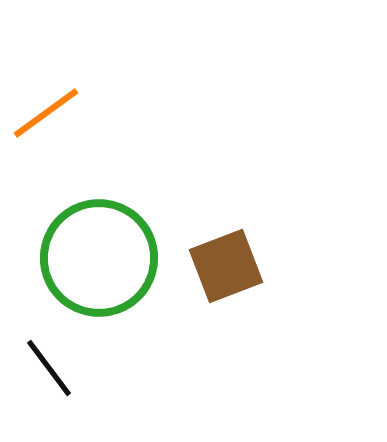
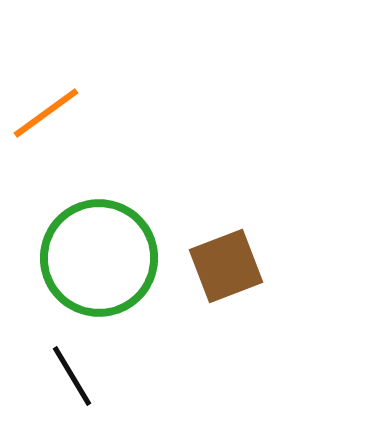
black line: moved 23 px right, 8 px down; rotated 6 degrees clockwise
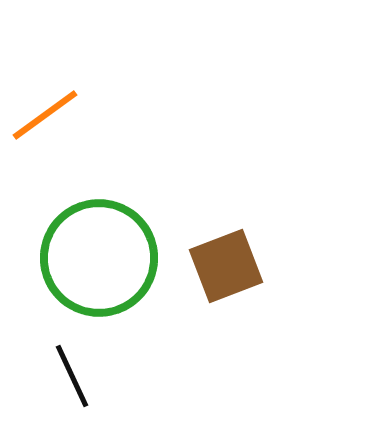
orange line: moved 1 px left, 2 px down
black line: rotated 6 degrees clockwise
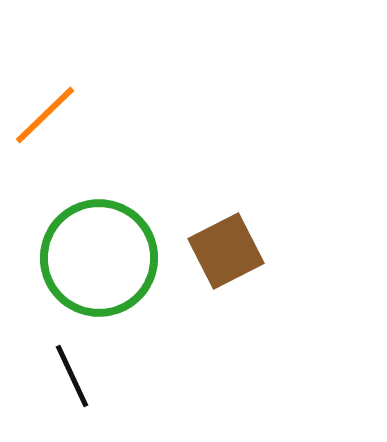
orange line: rotated 8 degrees counterclockwise
brown square: moved 15 px up; rotated 6 degrees counterclockwise
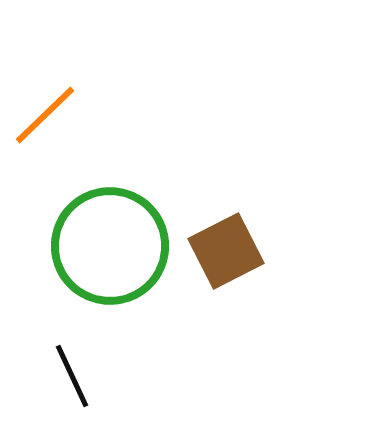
green circle: moved 11 px right, 12 px up
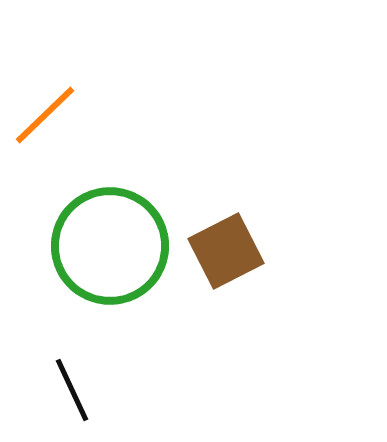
black line: moved 14 px down
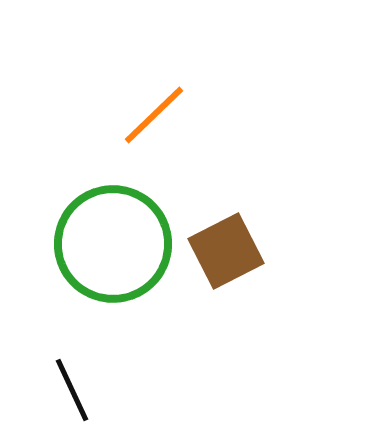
orange line: moved 109 px right
green circle: moved 3 px right, 2 px up
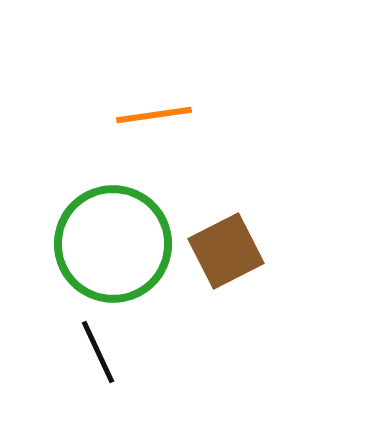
orange line: rotated 36 degrees clockwise
black line: moved 26 px right, 38 px up
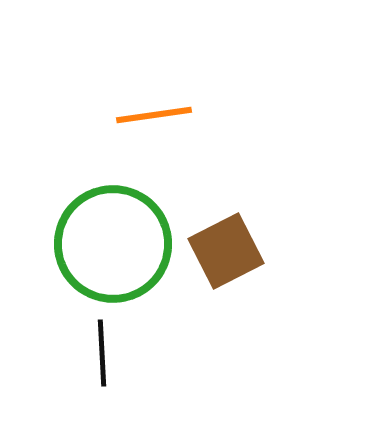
black line: moved 4 px right, 1 px down; rotated 22 degrees clockwise
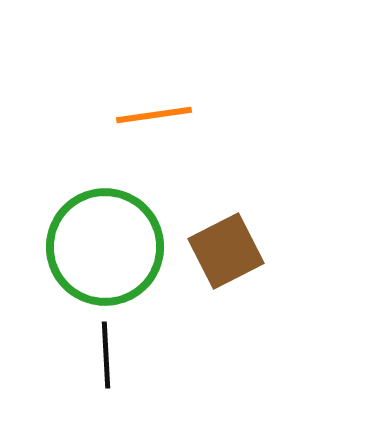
green circle: moved 8 px left, 3 px down
black line: moved 4 px right, 2 px down
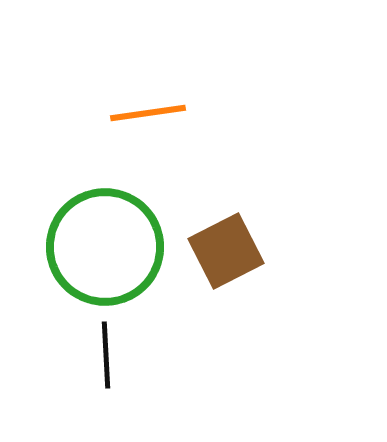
orange line: moved 6 px left, 2 px up
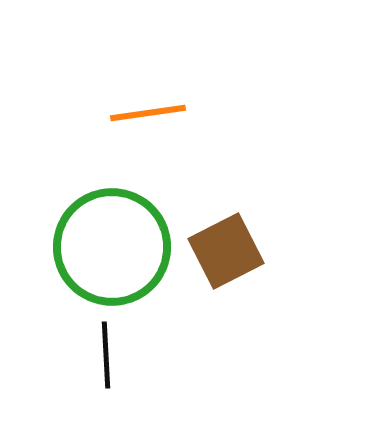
green circle: moved 7 px right
